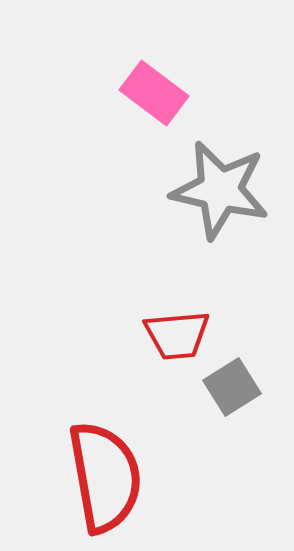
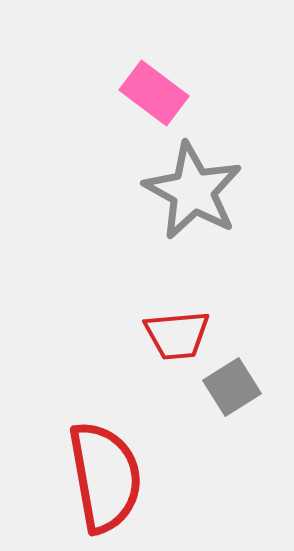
gray star: moved 27 px left, 1 px down; rotated 16 degrees clockwise
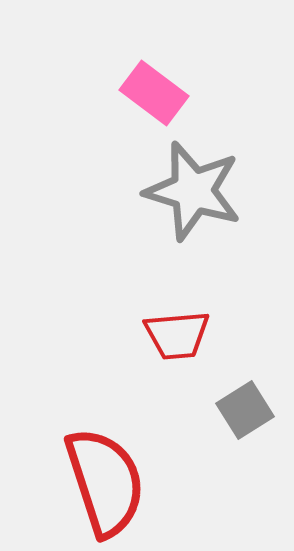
gray star: rotated 12 degrees counterclockwise
gray square: moved 13 px right, 23 px down
red semicircle: moved 5 px down; rotated 8 degrees counterclockwise
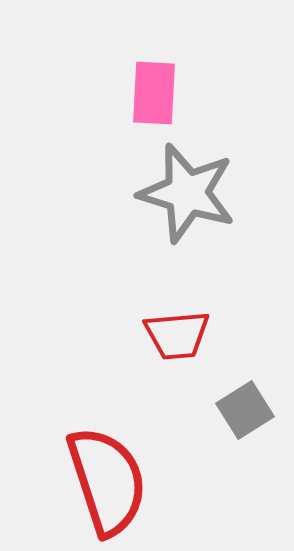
pink rectangle: rotated 56 degrees clockwise
gray star: moved 6 px left, 2 px down
red semicircle: moved 2 px right, 1 px up
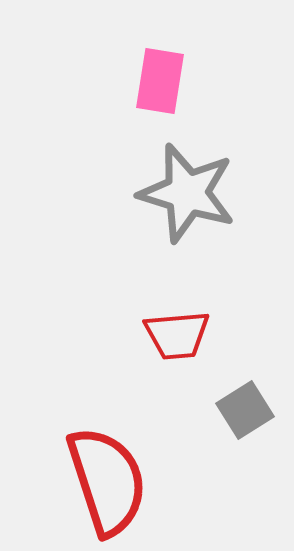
pink rectangle: moved 6 px right, 12 px up; rotated 6 degrees clockwise
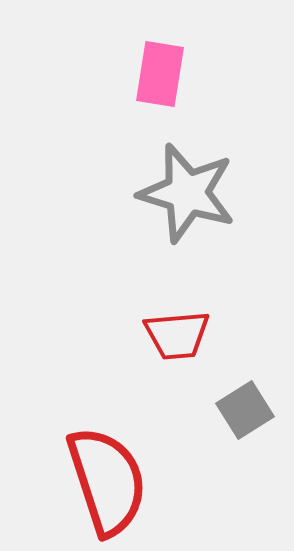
pink rectangle: moved 7 px up
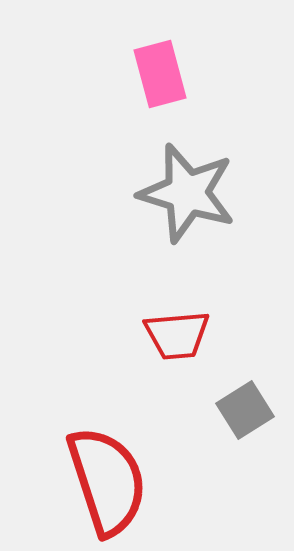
pink rectangle: rotated 24 degrees counterclockwise
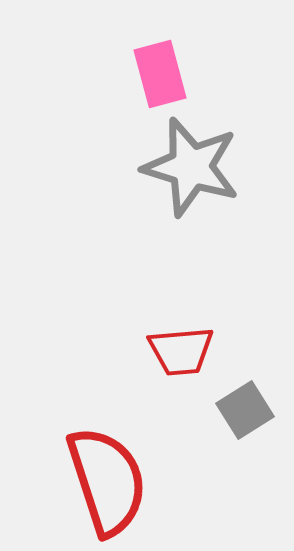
gray star: moved 4 px right, 26 px up
red trapezoid: moved 4 px right, 16 px down
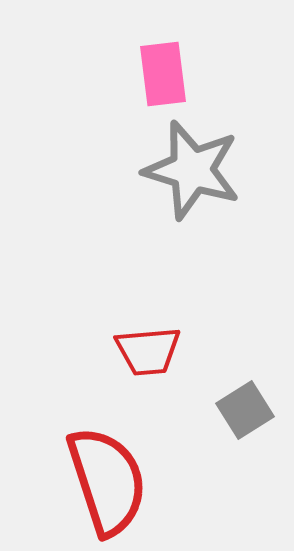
pink rectangle: moved 3 px right; rotated 8 degrees clockwise
gray star: moved 1 px right, 3 px down
red trapezoid: moved 33 px left
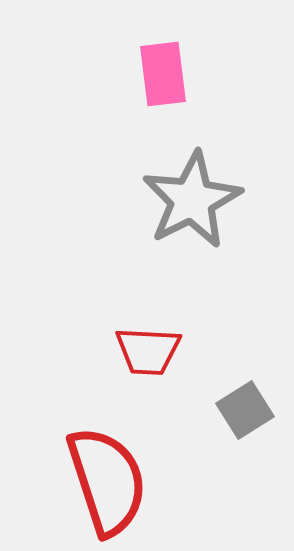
gray star: moved 30 px down; rotated 28 degrees clockwise
red trapezoid: rotated 8 degrees clockwise
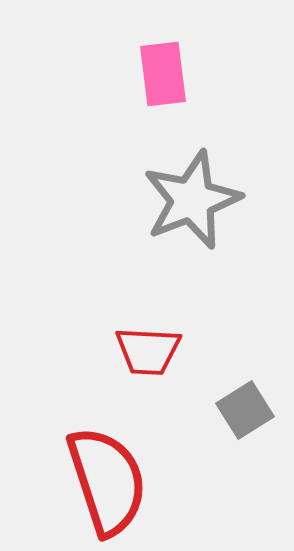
gray star: rotated 6 degrees clockwise
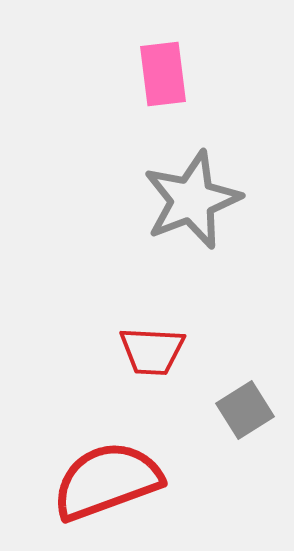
red trapezoid: moved 4 px right
red semicircle: rotated 92 degrees counterclockwise
